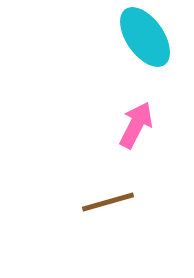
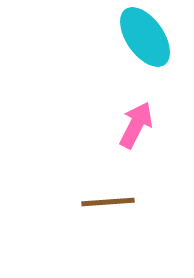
brown line: rotated 12 degrees clockwise
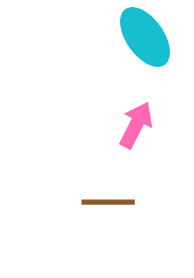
brown line: rotated 4 degrees clockwise
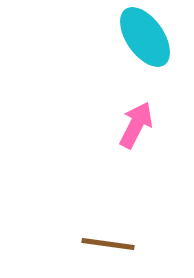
brown line: moved 42 px down; rotated 8 degrees clockwise
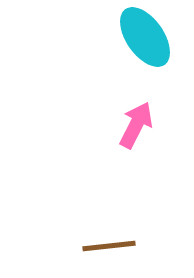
brown line: moved 1 px right, 2 px down; rotated 14 degrees counterclockwise
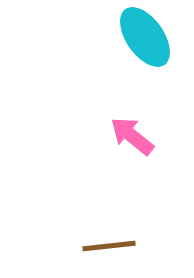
pink arrow: moved 4 px left, 11 px down; rotated 78 degrees counterclockwise
